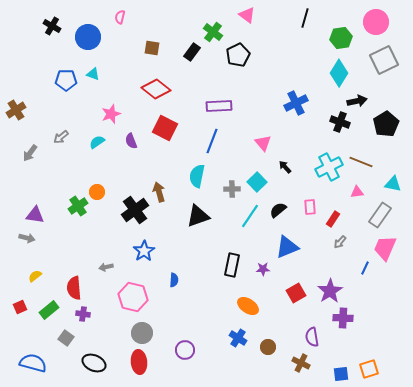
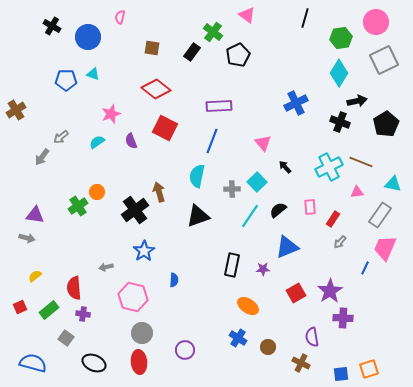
gray arrow at (30, 153): moved 12 px right, 4 px down
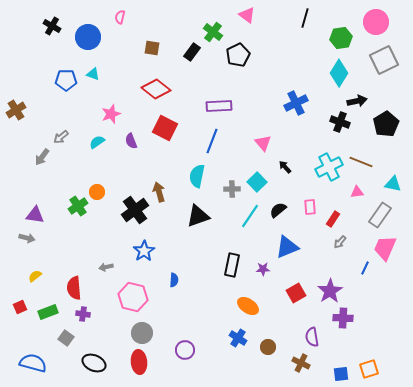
green rectangle at (49, 310): moved 1 px left, 2 px down; rotated 18 degrees clockwise
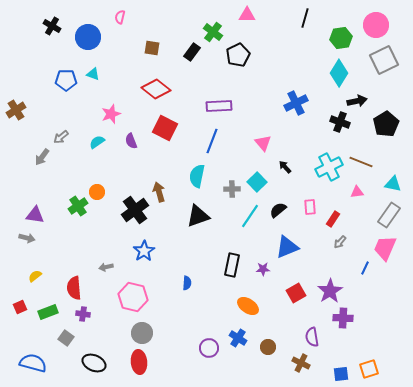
pink triangle at (247, 15): rotated 36 degrees counterclockwise
pink circle at (376, 22): moved 3 px down
gray rectangle at (380, 215): moved 9 px right
blue semicircle at (174, 280): moved 13 px right, 3 px down
purple circle at (185, 350): moved 24 px right, 2 px up
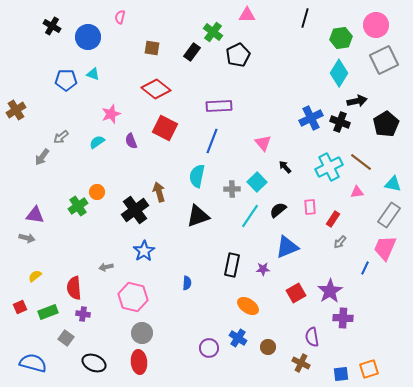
blue cross at (296, 103): moved 15 px right, 15 px down
brown line at (361, 162): rotated 15 degrees clockwise
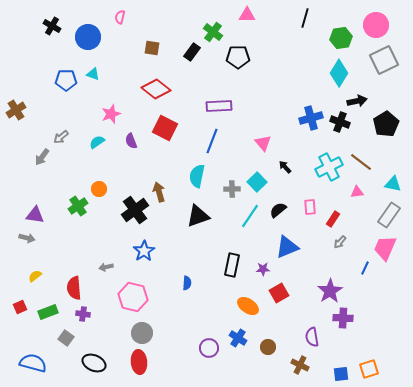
black pentagon at (238, 55): moved 2 px down; rotated 25 degrees clockwise
blue cross at (311, 118): rotated 10 degrees clockwise
orange circle at (97, 192): moved 2 px right, 3 px up
red square at (296, 293): moved 17 px left
brown cross at (301, 363): moved 1 px left, 2 px down
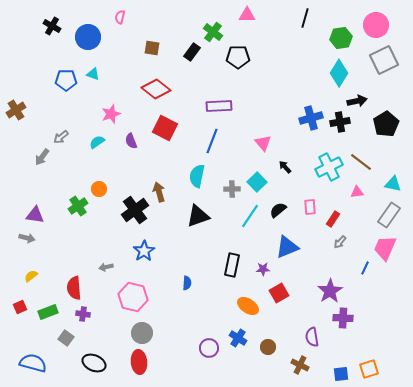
black cross at (340, 122): rotated 30 degrees counterclockwise
yellow semicircle at (35, 276): moved 4 px left
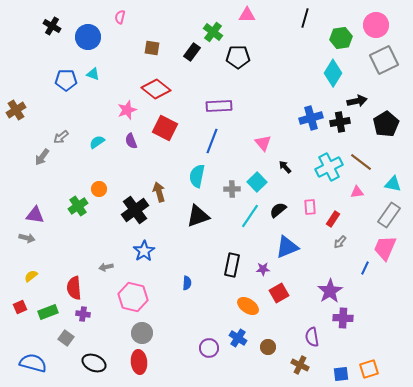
cyan diamond at (339, 73): moved 6 px left
pink star at (111, 114): moved 16 px right, 4 px up
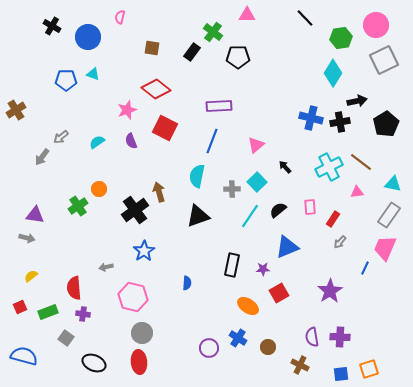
black line at (305, 18): rotated 60 degrees counterclockwise
blue cross at (311, 118): rotated 30 degrees clockwise
pink triangle at (263, 143): moved 7 px left, 2 px down; rotated 30 degrees clockwise
purple cross at (343, 318): moved 3 px left, 19 px down
blue semicircle at (33, 363): moved 9 px left, 7 px up
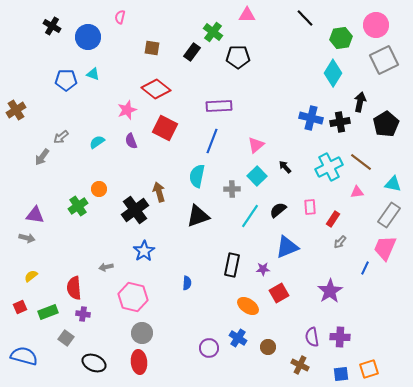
black arrow at (357, 101): moved 3 px right, 1 px down; rotated 66 degrees counterclockwise
cyan square at (257, 182): moved 6 px up
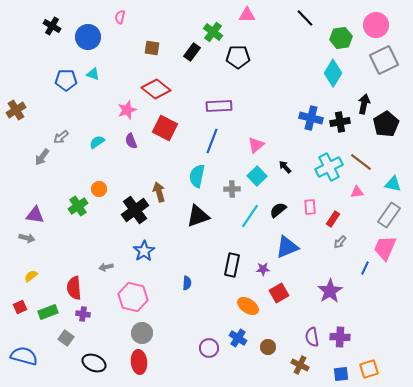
black arrow at (360, 102): moved 4 px right, 2 px down
